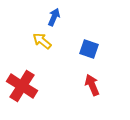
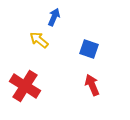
yellow arrow: moved 3 px left, 1 px up
red cross: moved 3 px right
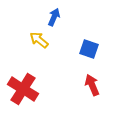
red cross: moved 2 px left, 3 px down
